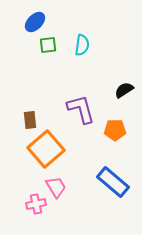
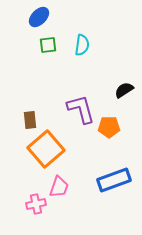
blue ellipse: moved 4 px right, 5 px up
orange pentagon: moved 6 px left, 3 px up
blue rectangle: moved 1 px right, 2 px up; rotated 60 degrees counterclockwise
pink trapezoid: moved 3 px right; rotated 50 degrees clockwise
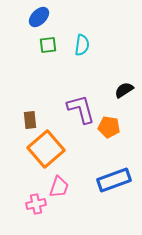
orange pentagon: rotated 10 degrees clockwise
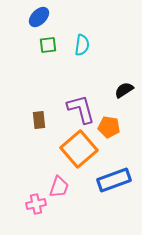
brown rectangle: moved 9 px right
orange square: moved 33 px right
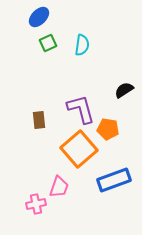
green square: moved 2 px up; rotated 18 degrees counterclockwise
orange pentagon: moved 1 px left, 2 px down
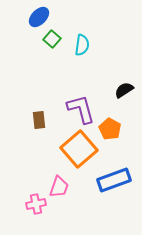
green square: moved 4 px right, 4 px up; rotated 24 degrees counterclockwise
orange pentagon: moved 2 px right; rotated 20 degrees clockwise
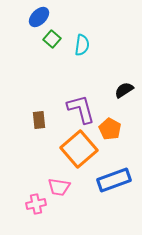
pink trapezoid: rotated 80 degrees clockwise
